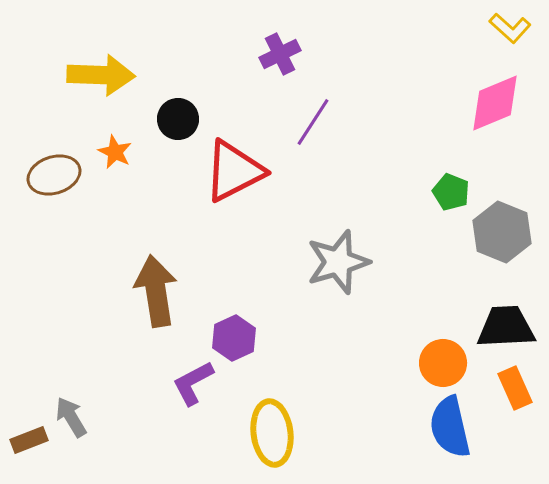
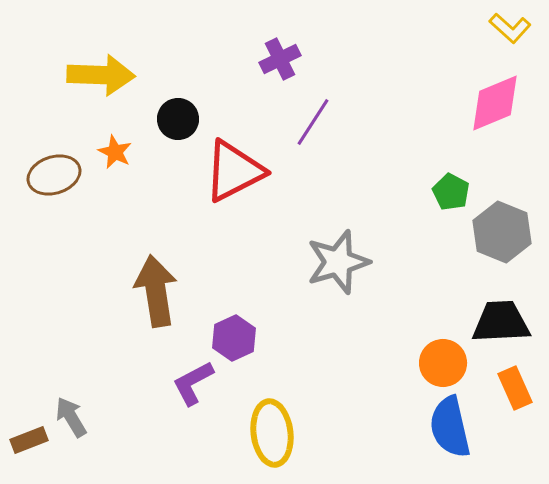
purple cross: moved 5 px down
green pentagon: rotated 6 degrees clockwise
black trapezoid: moved 5 px left, 5 px up
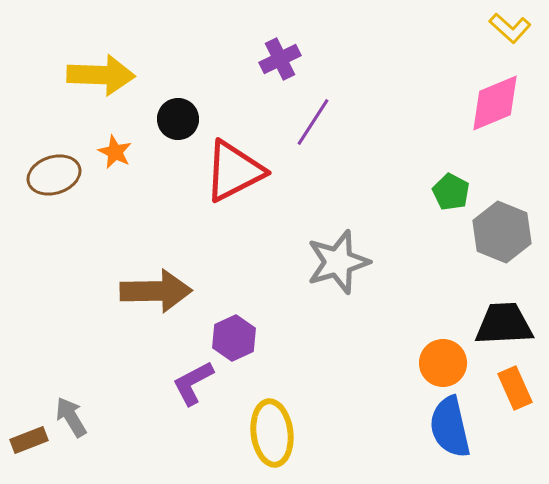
brown arrow: rotated 98 degrees clockwise
black trapezoid: moved 3 px right, 2 px down
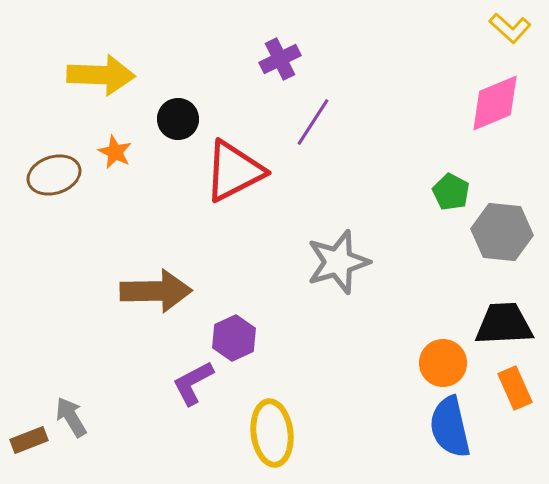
gray hexagon: rotated 16 degrees counterclockwise
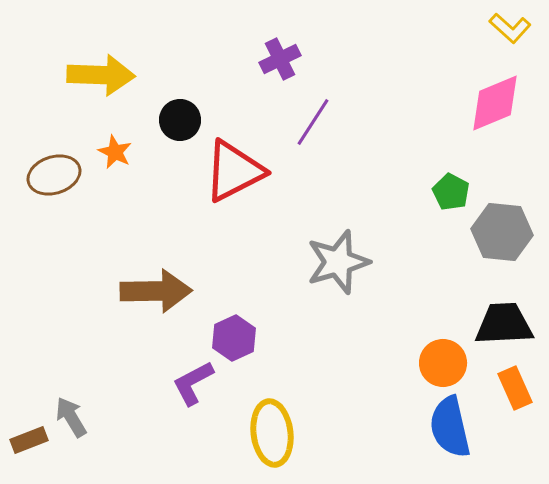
black circle: moved 2 px right, 1 px down
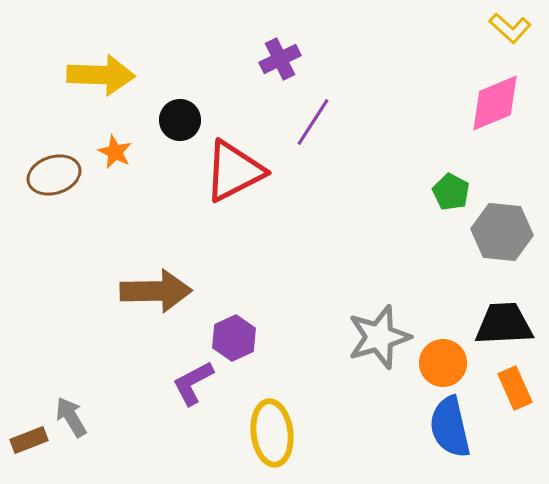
gray star: moved 41 px right, 75 px down
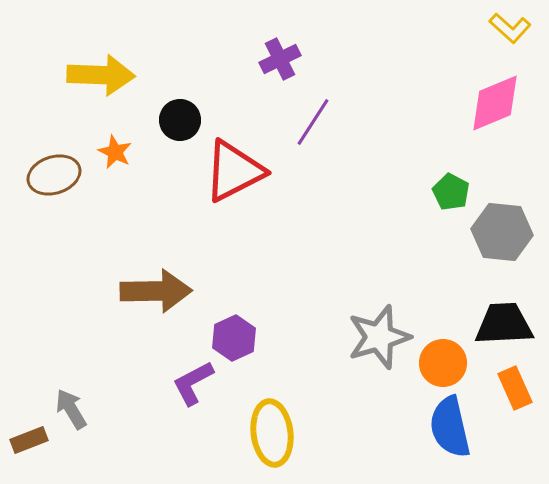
gray arrow: moved 8 px up
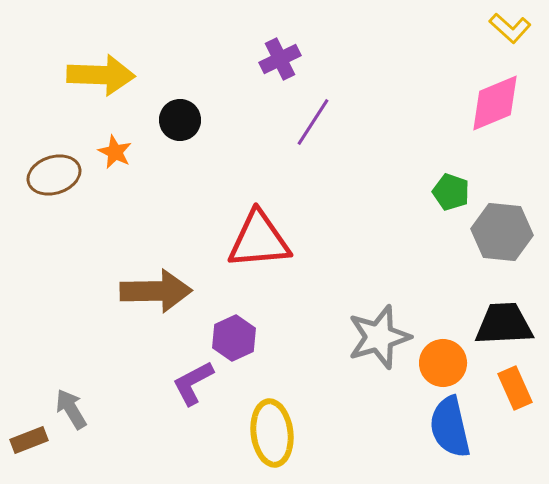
red triangle: moved 25 px right, 69 px down; rotated 22 degrees clockwise
green pentagon: rotated 9 degrees counterclockwise
